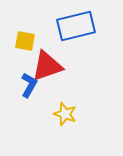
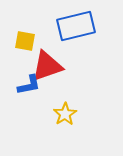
blue L-shape: rotated 50 degrees clockwise
yellow star: rotated 20 degrees clockwise
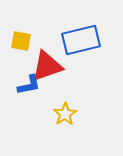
blue rectangle: moved 5 px right, 14 px down
yellow square: moved 4 px left
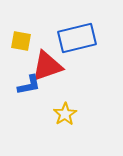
blue rectangle: moved 4 px left, 2 px up
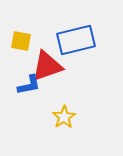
blue rectangle: moved 1 px left, 2 px down
yellow star: moved 1 px left, 3 px down
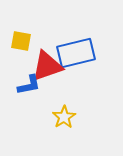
blue rectangle: moved 13 px down
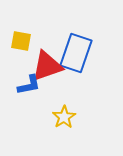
blue rectangle: rotated 57 degrees counterclockwise
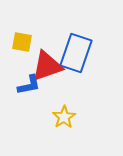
yellow square: moved 1 px right, 1 px down
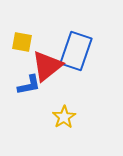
blue rectangle: moved 2 px up
red triangle: rotated 20 degrees counterclockwise
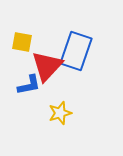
red triangle: rotated 8 degrees counterclockwise
yellow star: moved 4 px left, 4 px up; rotated 15 degrees clockwise
